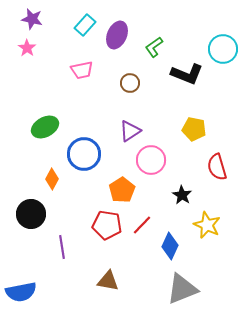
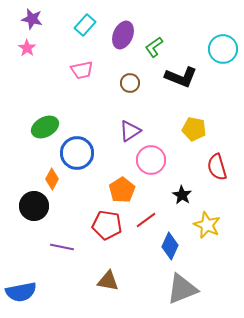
purple ellipse: moved 6 px right
black L-shape: moved 6 px left, 3 px down
blue circle: moved 7 px left, 1 px up
black circle: moved 3 px right, 8 px up
red line: moved 4 px right, 5 px up; rotated 10 degrees clockwise
purple line: rotated 70 degrees counterclockwise
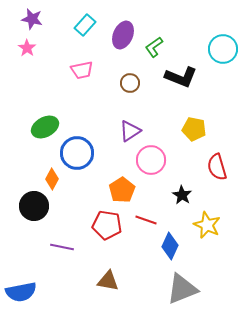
red line: rotated 55 degrees clockwise
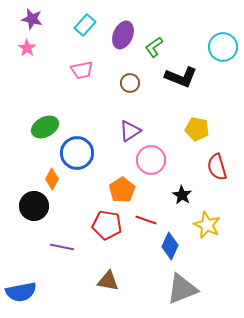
cyan circle: moved 2 px up
yellow pentagon: moved 3 px right
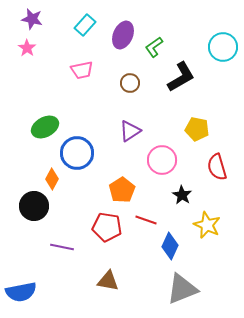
black L-shape: rotated 52 degrees counterclockwise
pink circle: moved 11 px right
red pentagon: moved 2 px down
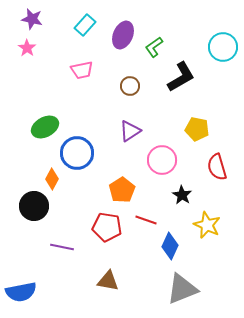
brown circle: moved 3 px down
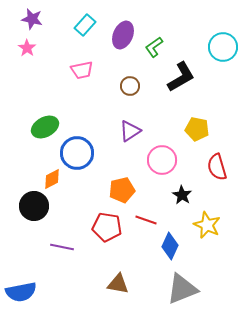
orange diamond: rotated 35 degrees clockwise
orange pentagon: rotated 20 degrees clockwise
brown triangle: moved 10 px right, 3 px down
